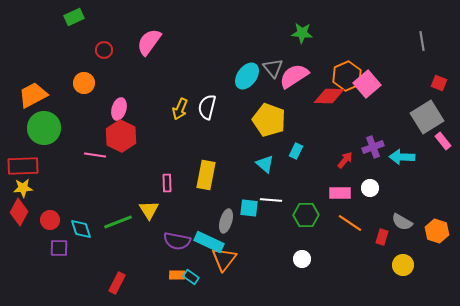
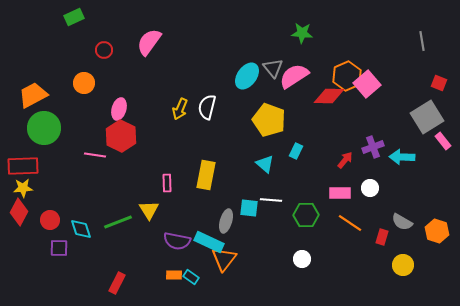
orange rectangle at (177, 275): moved 3 px left
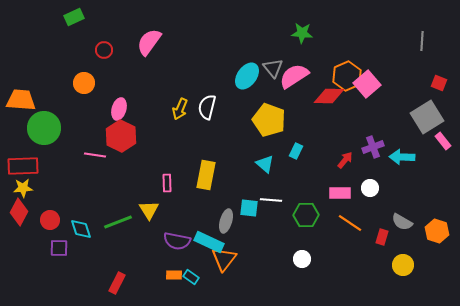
gray line at (422, 41): rotated 12 degrees clockwise
orange trapezoid at (33, 95): moved 12 px left, 5 px down; rotated 32 degrees clockwise
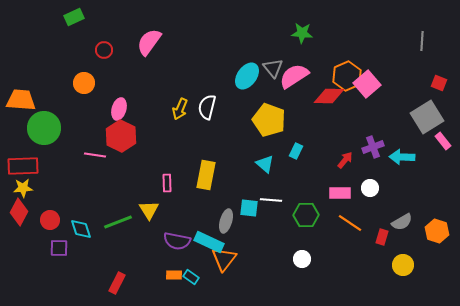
gray semicircle at (402, 222): rotated 60 degrees counterclockwise
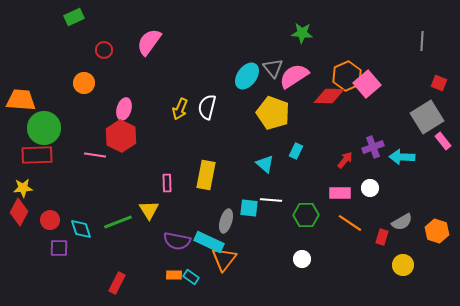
pink ellipse at (119, 109): moved 5 px right
yellow pentagon at (269, 120): moved 4 px right, 7 px up
red rectangle at (23, 166): moved 14 px right, 11 px up
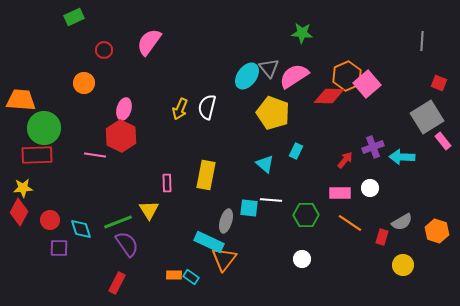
gray triangle at (273, 68): moved 4 px left
purple semicircle at (177, 241): moved 50 px left, 3 px down; rotated 136 degrees counterclockwise
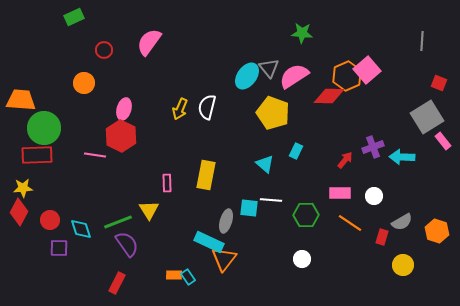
pink square at (367, 84): moved 14 px up
white circle at (370, 188): moved 4 px right, 8 px down
cyan rectangle at (191, 277): moved 3 px left; rotated 21 degrees clockwise
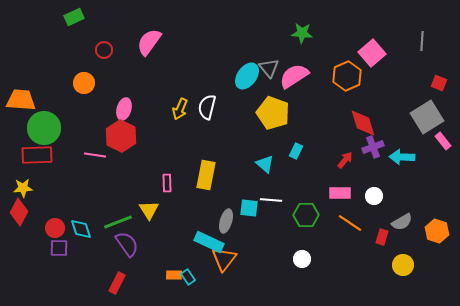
pink square at (367, 70): moved 5 px right, 17 px up
red diamond at (329, 96): moved 34 px right, 27 px down; rotated 72 degrees clockwise
red circle at (50, 220): moved 5 px right, 8 px down
